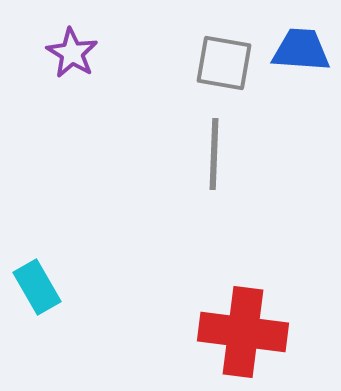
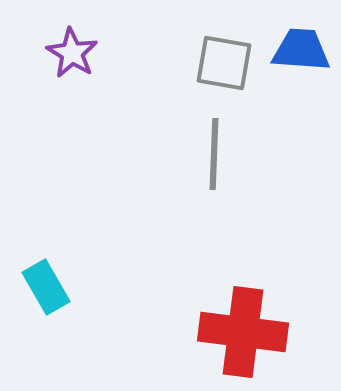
cyan rectangle: moved 9 px right
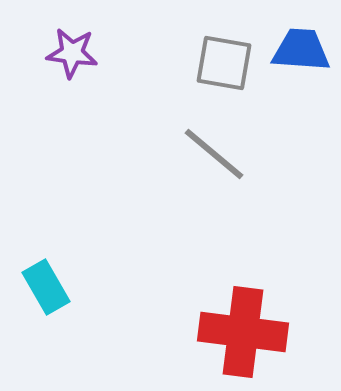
purple star: rotated 24 degrees counterclockwise
gray line: rotated 52 degrees counterclockwise
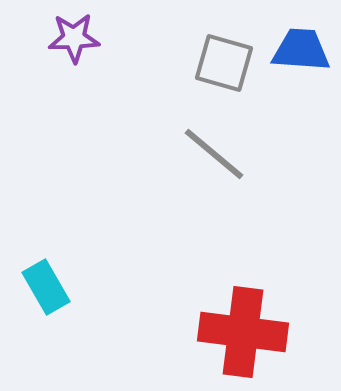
purple star: moved 2 px right, 15 px up; rotated 9 degrees counterclockwise
gray square: rotated 6 degrees clockwise
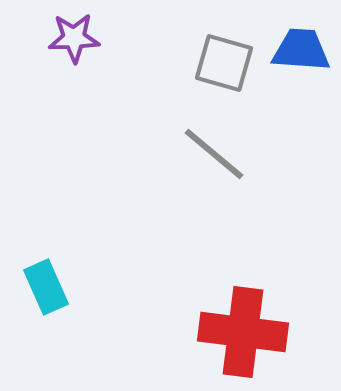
cyan rectangle: rotated 6 degrees clockwise
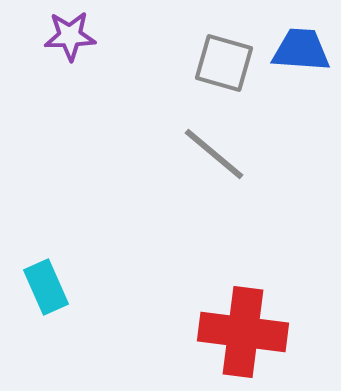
purple star: moved 4 px left, 2 px up
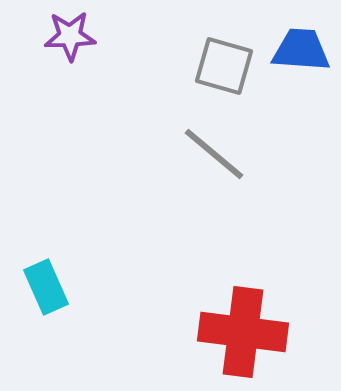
gray square: moved 3 px down
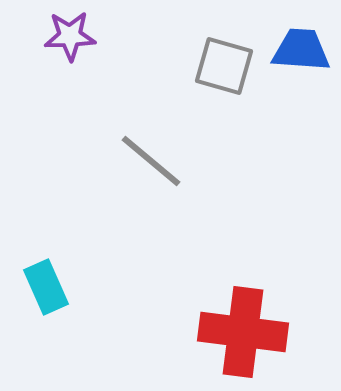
gray line: moved 63 px left, 7 px down
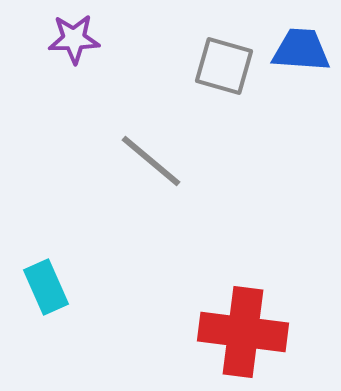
purple star: moved 4 px right, 3 px down
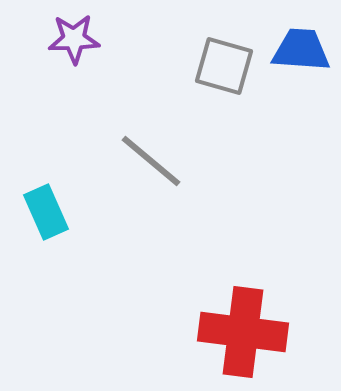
cyan rectangle: moved 75 px up
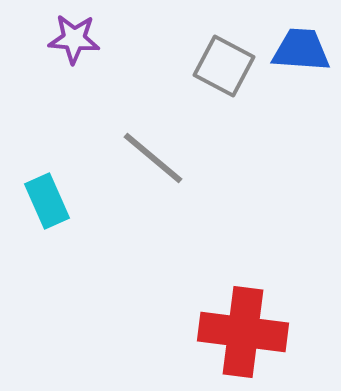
purple star: rotated 6 degrees clockwise
gray square: rotated 12 degrees clockwise
gray line: moved 2 px right, 3 px up
cyan rectangle: moved 1 px right, 11 px up
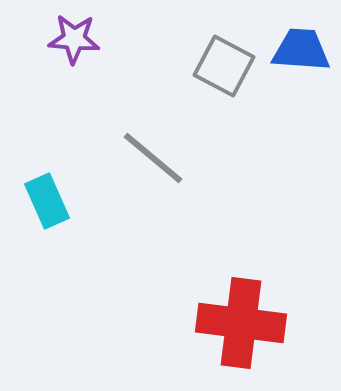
red cross: moved 2 px left, 9 px up
